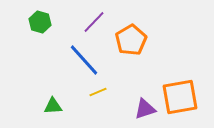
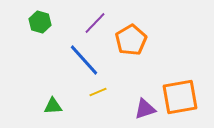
purple line: moved 1 px right, 1 px down
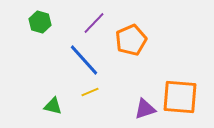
purple line: moved 1 px left
orange pentagon: rotated 8 degrees clockwise
yellow line: moved 8 px left
orange square: rotated 15 degrees clockwise
green triangle: rotated 18 degrees clockwise
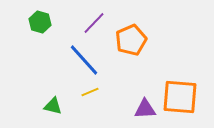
purple triangle: rotated 15 degrees clockwise
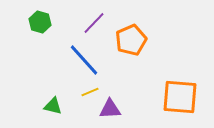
purple triangle: moved 35 px left
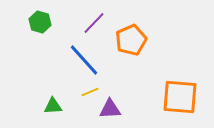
green triangle: rotated 18 degrees counterclockwise
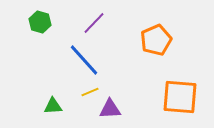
orange pentagon: moved 25 px right
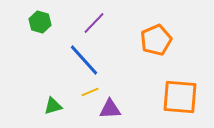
green triangle: rotated 12 degrees counterclockwise
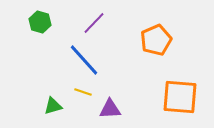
yellow line: moved 7 px left; rotated 42 degrees clockwise
